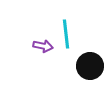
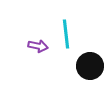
purple arrow: moved 5 px left
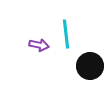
purple arrow: moved 1 px right, 1 px up
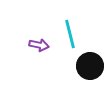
cyan line: moved 4 px right; rotated 8 degrees counterclockwise
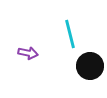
purple arrow: moved 11 px left, 8 px down
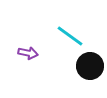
cyan line: moved 2 px down; rotated 40 degrees counterclockwise
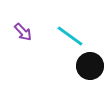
purple arrow: moved 5 px left, 21 px up; rotated 36 degrees clockwise
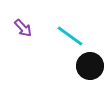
purple arrow: moved 4 px up
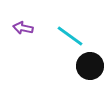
purple arrow: rotated 144 degrees clockwise
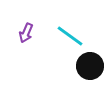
purple arrow: moved 3 px right, 5 px down; rotated 78 degrees counterclockwise
